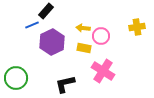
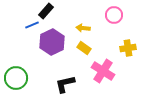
yellow cross: moved 9 px left, 21 px down
pink circle: moved 13 px right, 21 px up
yellow rectangle: rotated 24 degrees clockwise
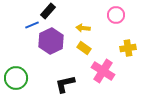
black rectangle: moved 2 px right
pink circle: moved 2 px right
purple hexagon: moved 1 px left, 1 px up
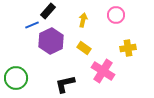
yellow arrow: moved 8 px up; rotated 96 degrees clockwise
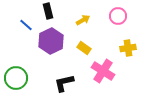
black rectangle: rotated 56 degrees counterclockwise
pink circle: moved 2 px right, 1 px down
yellow arrow: rotated 48 degrees clockwise
blue line: moved 6 px left; rotated 64 degrees clockwise
black L-shape: moved 1 px left, 1 px up
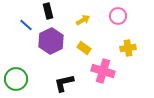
pink cross: rotated 15 degrees counterclockwise
green circle: moved 1 px down
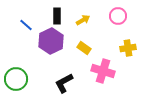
black rectangle: moved 9 px right, 5 px down; rotated 14 degrees clockwise
black L-shape: rotated 15 degrees counterclockwise
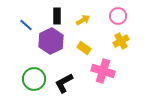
yellow cross: moved 7 px left, 7 px up; rotated 21 degrees counterclockwise
green circle: moved 18 px right
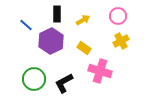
black rectangle: moved 2 px up
pink cross: moved 3 px left
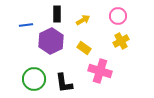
blue line: rotated 48 degrees counterclockwise
black L-shape: rotated 70 degrees counterclockwise
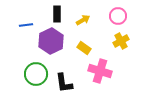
green circle: moved 2 px right, 5 px up
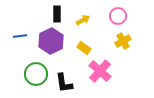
blue line: moved 6 px left, 11 px down
yellow cross: moved 2 px right
pink cross: rotated 25 degrees clockwise
